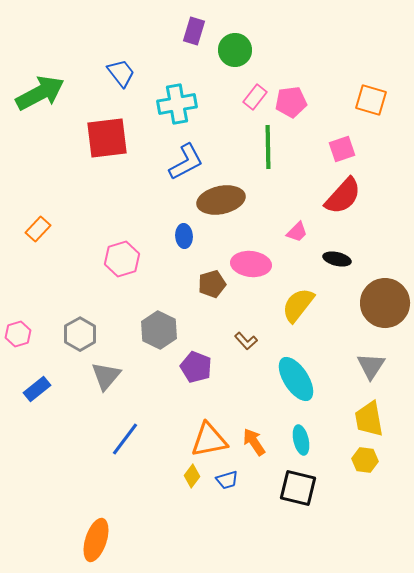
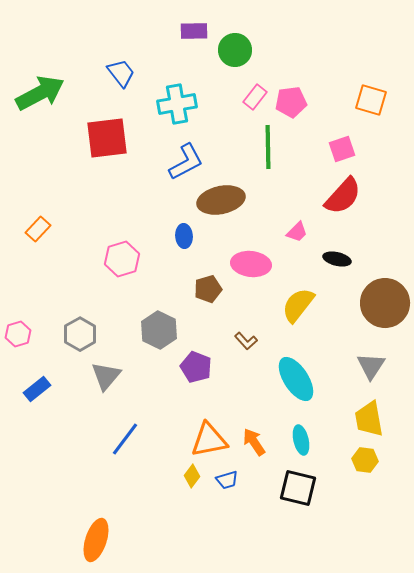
purple rectangle at (194, 31): rotated 72 degrees clockwise
brown pentagon at (212, 284): moved 4 px left, 5 px down
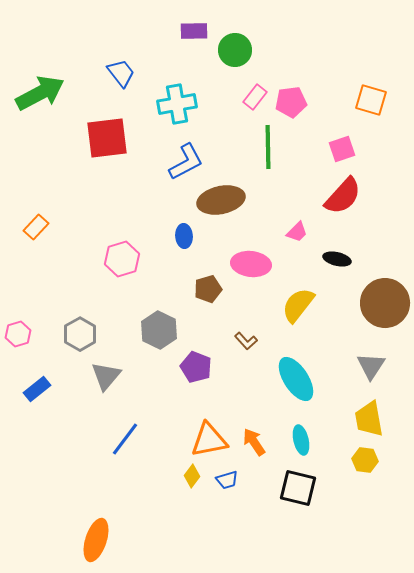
orange rectangle at (38, 229): moved 2 px left, 2 px up
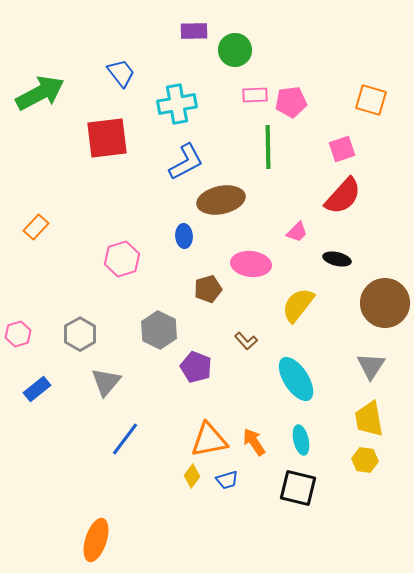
pink rectangle at (255, 97): moved 2 px up; rotated 50 degrees clockwise
gray triangle at (106, 376): moved 6 px down
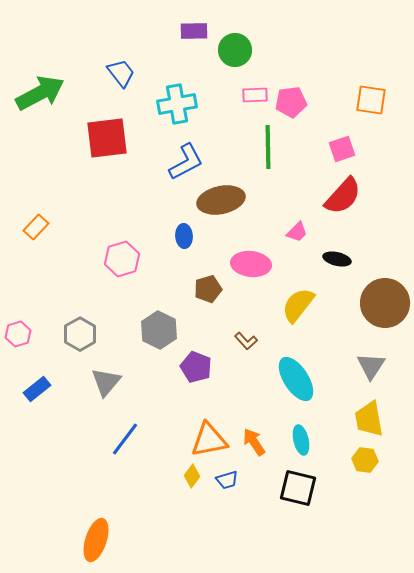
orange square at (371, 100): rotated 8 degrees counterclockwise
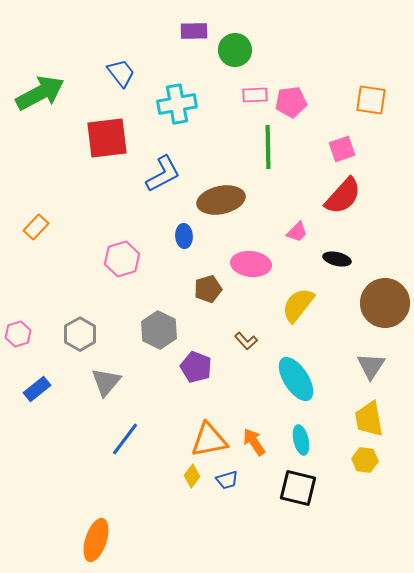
blue L-shape at (186, 162): moved 23 px left, 12 px down
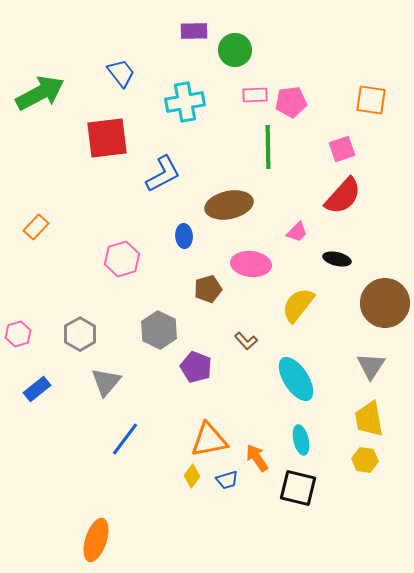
cyan cross at (177, 104): moved 8 px right, 2 px up
brown ellipse at (221, 200): moved 8 px right, 5 px down
orange arrow at (254, 442): moved 3 px right, 16 px down
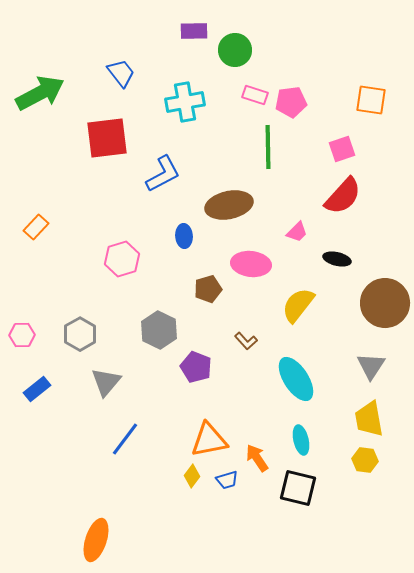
pink rectangle at (255, 95): rotated 20 degrees clockwise
pink hexagon at (18, 334): moved 4 px right, 1 px down; rotated 15 degrees clockwise
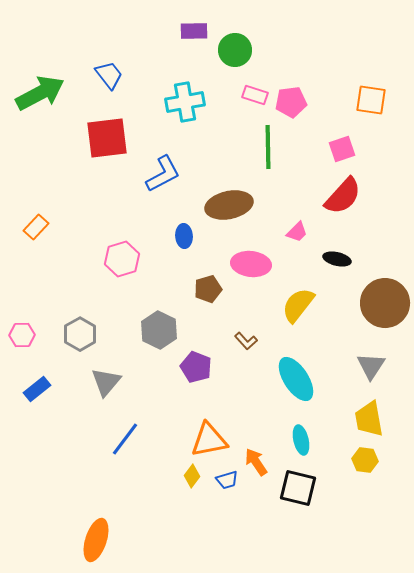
blue trapezoid at (121, 73): moved 12 px left, 2 px down
orange arrow at (257, 458): moved 1 px left, 4 px down
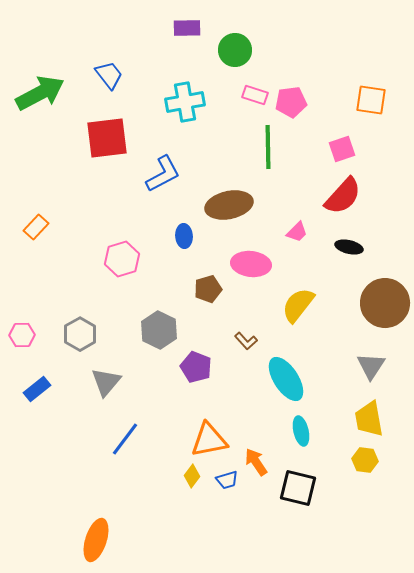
purple rectangle at (194, 31): moved 7 px left, 3 px up
black ellipse at (337, 259): moved 12 px right, 12 px up
cyan ellipse at (296, 379): moved 10 px left
cyan ellipse at (301, 440): moved 9 px up
